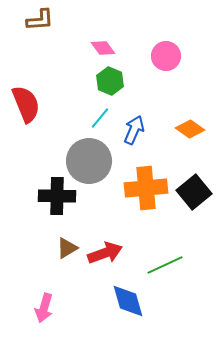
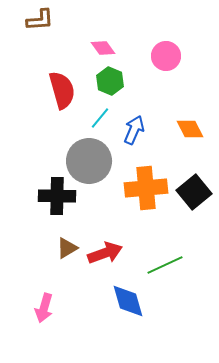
red semicircle: moved 36 px right, 14 px up; rotated 6 degrees clockwise
orange diamond: rotated 28 degrees clockwise
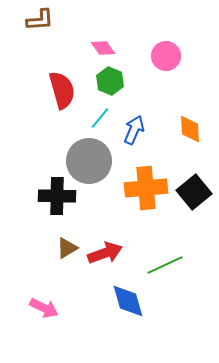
orange diamond: rotated 24 degrees clockwise
pink arrow: rotated 80 degrees counterclockwise
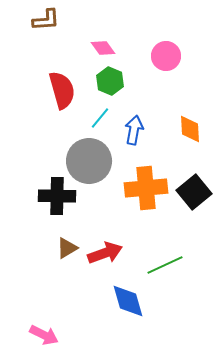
brown L-shape: moved 6 px right
blue arrow: rotated 12 degrees counterclockwise
pink arrow: moved 27 px down
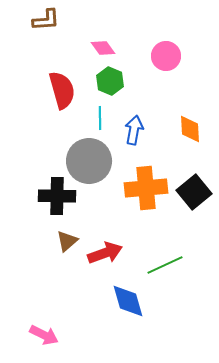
cyan line: rotated 40 degrees counterclockwise
brown triangle: moved 7 px up; rotated 10 degrees counterclockwise
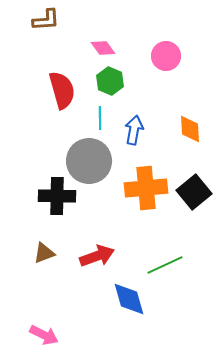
brown triangle: moved 23 px left, 12 px down; rotated 20 degrees clockwise
red arrow: moved 8 px left, 3 px down
blue diamond: moved 1 px right, 2 px up
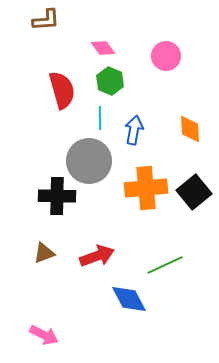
blue diamond: rotated 12 degrees counterclockwise
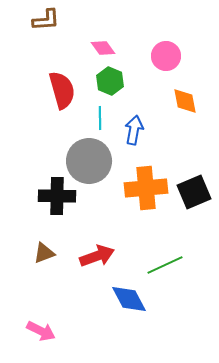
orange diamond: moved 5 px left, 28 px up; rotated 8 degrees counterclockwise
black square: rotated 16 degrees clockwise
pink arrow: moved 3 px left, 4 px up
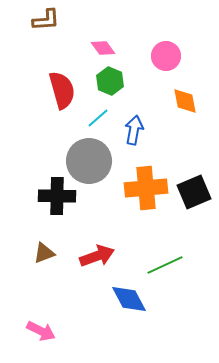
cyan line: moved 2 px left; rotated 50 degrees clockwise
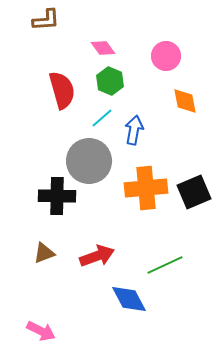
cyan line: moved 4 px right
